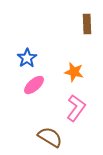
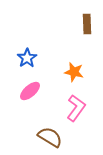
pink ellipse: moved 4 px left, 6 px down
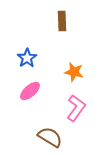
brown rectangle: moved 25 px left, 3 px up
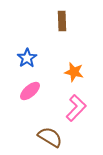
pink L-shape: rotated 8 degrees clockwise
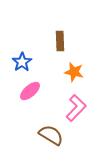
brown rectangle: moved 2 px left, 20 px down
blue star: moved 5 px left, 4 px down
brown semicircle: moved 1 px right, 2 px up
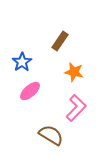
brown rectangle: rotated 36 degrees clockwise
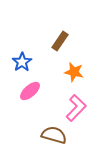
brown semicircle: moved 3 px right; rotated 15 degrees counterclockwise
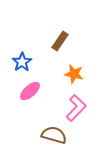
orange star: moved 2 px down
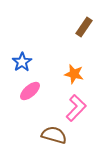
brown rectangle: moved 24 px right, 14 px up
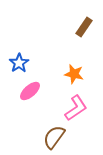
blue star: moved 3 px left, 1 px down
pink L-shape: rotated 12 degrees clockwise
brown semicircle: moved 2 px down; rotated 70 degrees counterclockwise
